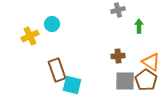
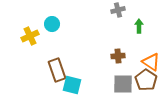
gray square: moved 2 px left, 3 px down
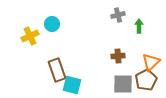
gray cross: moved 5 px down
orange triangle: rotated 42 degrees clockwise
brown pentagon: rotated 10 degrees clockwise
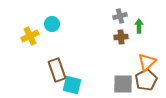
gray cross: moved 2 px right, 1 px down
brown cross: moved 3 px right, 19 px up
orange triangle: moved 4 px left
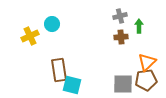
brown rectangle: moved 2 px right; rotated 10 degrees clockwise
brown pentagon: rotated 20 degrees clockwise
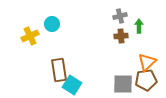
brown cross: moved 1 px up
cyan square: rotated 18 degrees clockwise
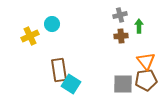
gray cross: moved 1 px up
orange triangle: moved 1 px left, 1 px up; rotated 24 degrees counterclockwise
cyan square: moved 1 px left, 1 px up
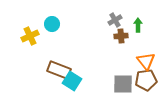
gray cross: moved 5 px left, 5 px down; rotated 16 degrees counterclockwise
green arrow: moved 1 px left, 1 px up
brown rectangle: rotated 60 degrees counterclockwise
cyan square: moved 1 px right, 3 px up
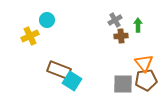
cyan circle: moved 5 px left, 4 px up
orange triangle: moved 2 px left, 2 px down
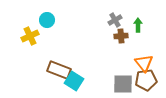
cyan square: moved 2 px right
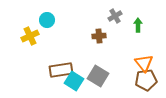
gray cross: moved 4 px up
brown cross: moved 22 px left
brown rectangle: moved 2 px right; rotated 30 degrees counterclockwise
gray square: moved 25 px left, 8 px up; rotated 30 degrees clockwise
